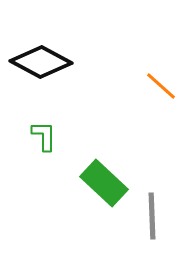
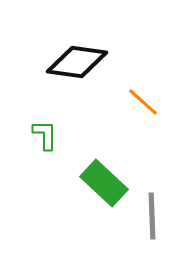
black diamond: moved 36 px right; rotated 20 degrees counterclockwise
orange line: moved 18 px left, 16 px down
green L-shape: moved 1 px right, 1 px up
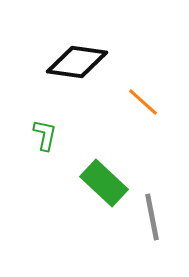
green L-shape: rotated 12 degrees clockwise
gray line: moved 1 px down; rotated 9 degrees counterclockwise
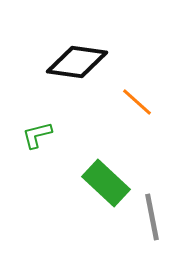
orange line: moved 6 px left
green L-shape: moved 8 px left; rotated 116 degrees counterclockwise
green rectangle: moved 2 px right
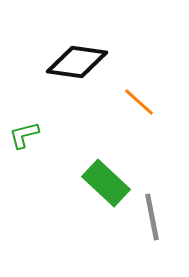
orange line: moved 2 px right
green L-shape: moved 13 px left
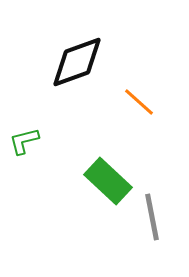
black diamond: rotated 28 degrees counterclockwise
green L-shape: moved 6 px down
green rectangle: moved 2 px right, 2 px up
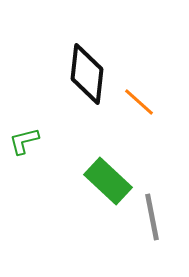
black diamond: moved 10 px right, 12 px down; rotated 64 degrees counterclockwise
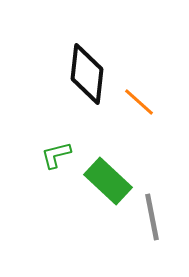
green L-shape: moved 32 px right, 14 px down
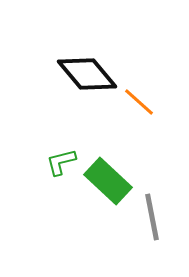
black diamond: rotated 46 degrees counterclockwise
green L-shape: moved 5 px right, 7 px down
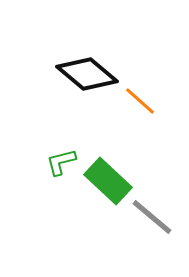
black diamond: rotated 10 degrees counterclockwise
orange line: moved 1 px right, 1 px up
gray line: rotated 39 degrees counterclockwise
